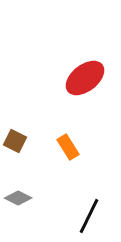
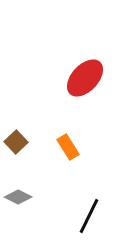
red ellipse: rotated 9 degrees counterclockwise
brown square: moved 1 px right, 1 px down; rotated 20 degrees clockwise
gray diamond: moved 1 px up
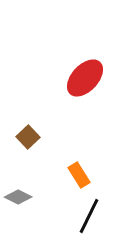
brown square: moved 12 px right, 5 px up
orange rectangle: moved 11 px right, 28 px down
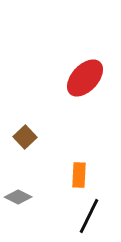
brown square: moved 3 px left
orange rectangle: rotated 35 degrees clockwise
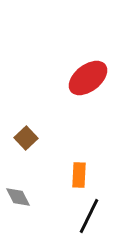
red ellipse: moved 3 px right; rotated 9 degrees clockwise
brown square: moved 1 px right, 1 px down
gray diamond: rotated 36 degrees clockwise
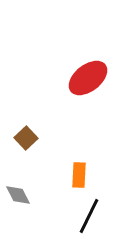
gray diamond: moved 2 px up
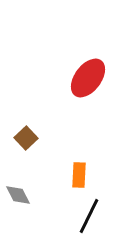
red ellipse: rotated 15 degrees counterclockwise
